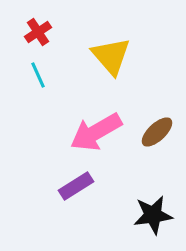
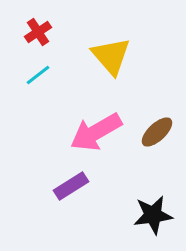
cyan line: rotated 76 degrees clockwise
purple rectangle: moved 5 px left
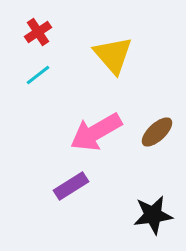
yellow triangle: moved 2 px right, 1 px up
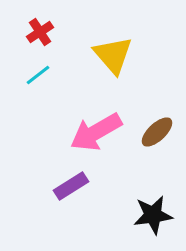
red cross: moved 2 px right
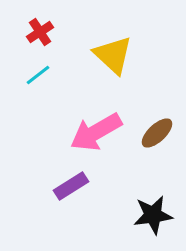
yellow triangle: rotated 6 degrees counterclockwise
brown ellipse: moved 1 px down
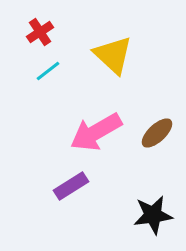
cyan line: moved 10 px right, 4 px up
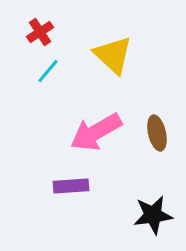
cyan line: rotated 12 degrees counterclockwise
brown ellipse: rotated 60 degrees counterclockwise
purple rectangle: rotated 28 degrees clockwise
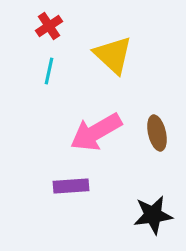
red cross: moved 9 px right, 6 px up
cyan line: moved 1 px right; rotated 28 degrees counterclockwise
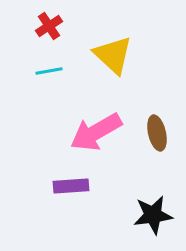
cyan line: rotated 68 degrees clockwise
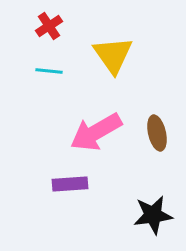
yellow triangle: rotated 12 degrees clockwise
cyan line: rotated 16 degrees clockwise
purple rectangle: moved 1 px left, 2 px up
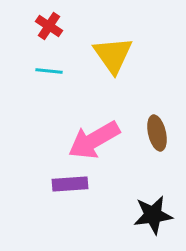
red cross: rotated 24 degrees counterclockwise
pink arrow: moved 2 px left, 8 px down
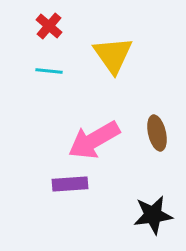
red cross: rotated 8 degrees clockwise
